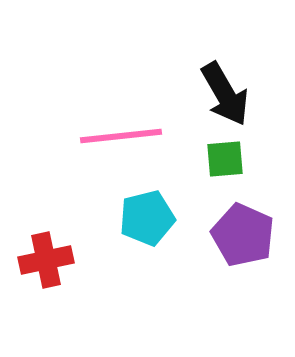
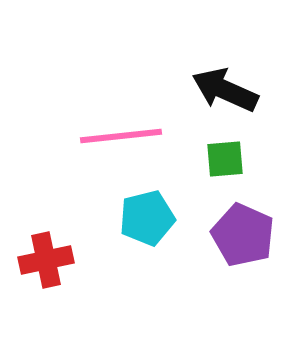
black arrow: moved 4 px up; rotated 144 degrees clockwise
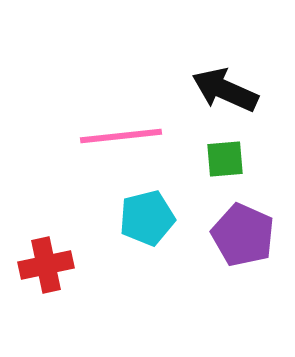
red cross: moved 5 px down
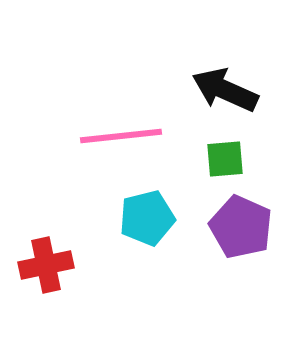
purple pentagon: moved 2 px left, 8 px up
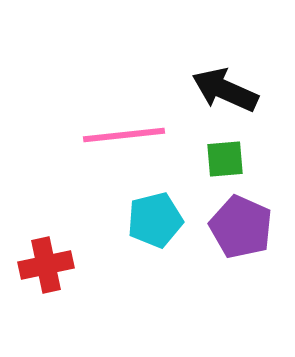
pink line: moved 3 px right, 1 px up
cyan pentagon: moved 8 px right, 2 px down
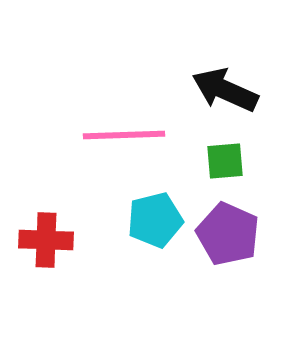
pink line: rotated 4 degrees clockwise
green square: moved 2 px down
purple pentagon: moved 13 px left, 7 px down
red cross: moved 25 px up; rotated 14 degrees clockwise
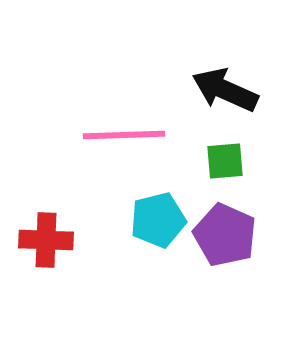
cyan pentagon: moved 3 px right
purple pentagon: moved 3 px left, 1 px down
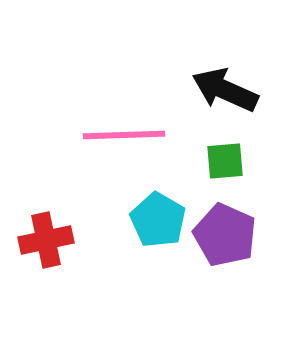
cyan pentagon: rotated 28 degrees counterclockwise
red cross: rotated 14 degrees counterclockwise
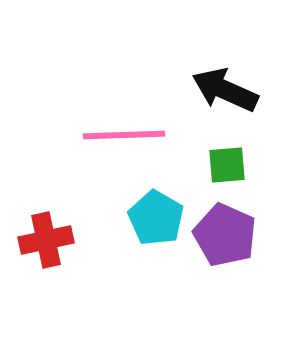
green square: moved 2 px right, 4 px down
cyan pentagon: moved 2 px left, 2 px up
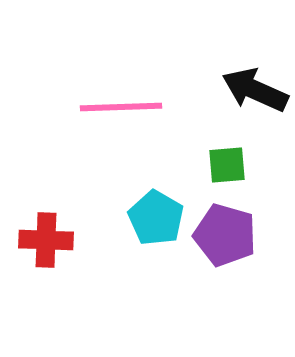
black arrow: moved 30 px right
pink line: moved 3 px left, 28 px up
purple pentagon: rotated 8 degrees counterclockwise
red cross: rotated 14 degrees clockwise
